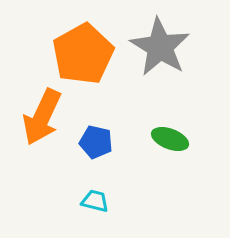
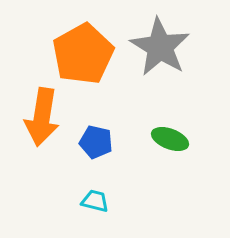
orange arrow: rotated 16 degrees counterclockwise
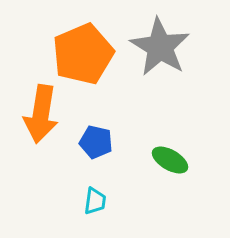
orange pentagon: rotated 6 degrees clockwise
orange arrow: moved 1 px left, 3 px up
green ellipse: moved 21 px down; rotated 9 degrees clockwise
cyan trapezoid: rotated 84 degrees clockwise
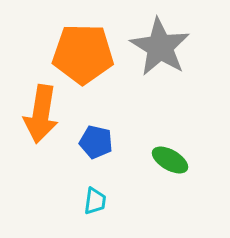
orange pentagon: rotated 24 degrees clockwise
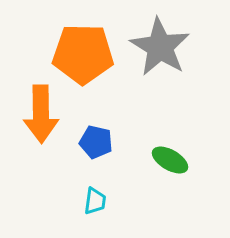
orange arrow: rotated 10 degrees counterclockwise
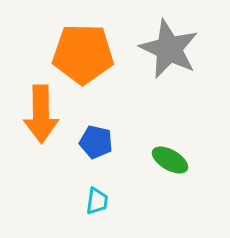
gray star: moved 9 px right, 2 px down; rotated 6 degrees counterclockwise
cyan trapezoid: moved 2 px right
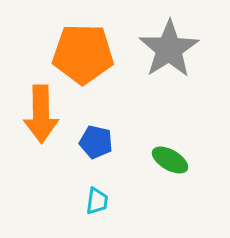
gray star: rotated 14 degrees clockwise
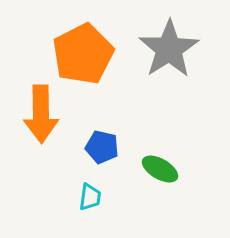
orange pentagon: rotated 28 degrees counterclockwise
blue pentagon: moved 6 px right, 5 px down
green ellipse: moved 10 px left, 9 px down
cyan trapezoid: moved 7 px left, 4 px up
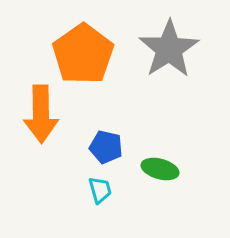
orange pentagon: rotated 8 degrees counterclockwise
blue pentagon: moved 4 px right
green ellipse: rotated 15 degrees counterclockwise
cyan trapezoid: moved 10 px right, 7 px up; rotated 24 degrees counterclockwise
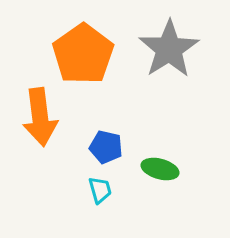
orange arrow: moved 1 px left, 3 px down; rotated 6 degrees counterclockwise
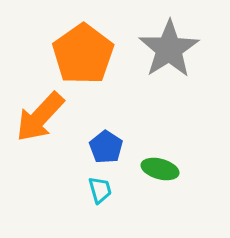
orange arrow: rotated 50 degrees clockwise
blue pentagon: rotated 20 degrees clockwise
